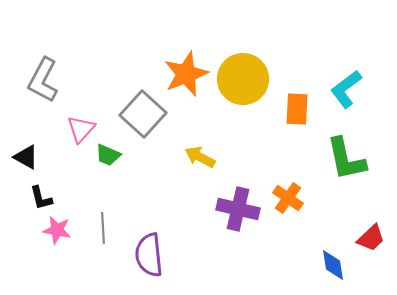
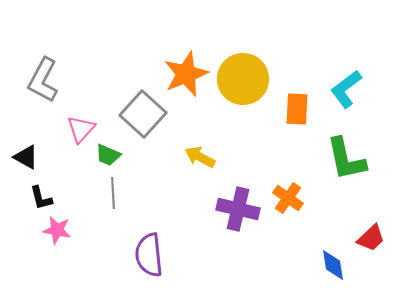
gray line: moved 10 px right, 35 px up
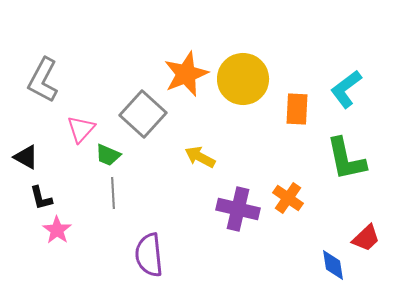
pink star: rotated 24 degrees clockwise
red trapezoid: moved 5 px left
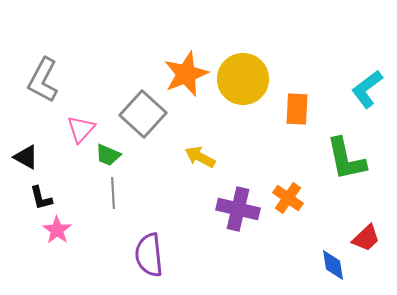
cyan L-shape: moved 21 px right
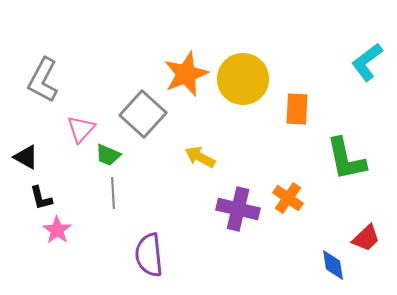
cyan L-shape: moved 27 px up
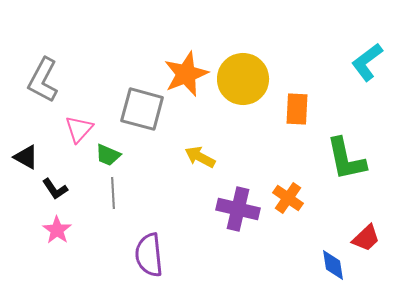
gray square: moved 1 px left, 5 px up; rotated 27 degrees counterclockwise
pink triangle: moved 2 px left
black L-shape: moved 14 px right, 9 px up; rotated 20 degrees counterclockwise
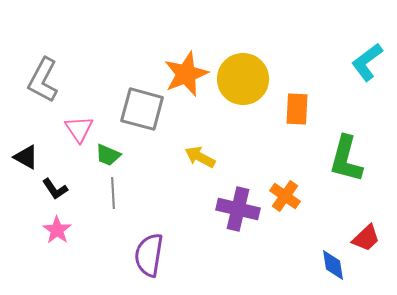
pink triangle: rotated 16 degrees counterclockwise
green L-shape: rotated 27 degrees clockwise
orange cross: moved 3 px left, 2 px up
purple semicircle: rotated 15 degrees clockwise
